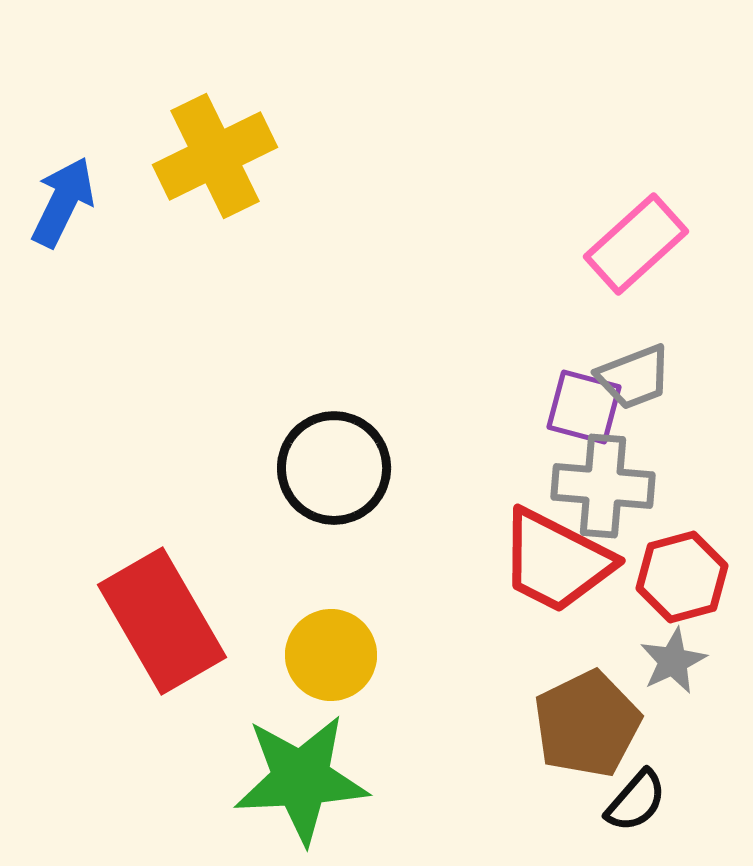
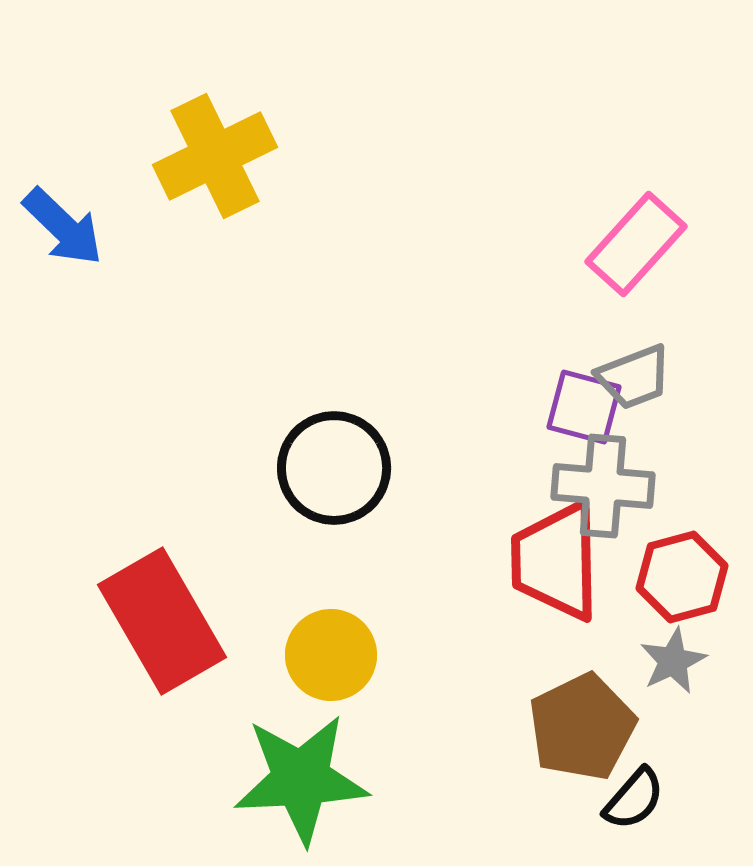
blue arrow: moved 25 px down; rotated 108 degrees clockwise
pink rectangle: rotated 6 degrees counterclockwise
red trapezoid: rotated 62 degrees clockwise
brown pentagon: moved 5 px left, 3 px down
black semicircle: moved 2 px left, 2 px up
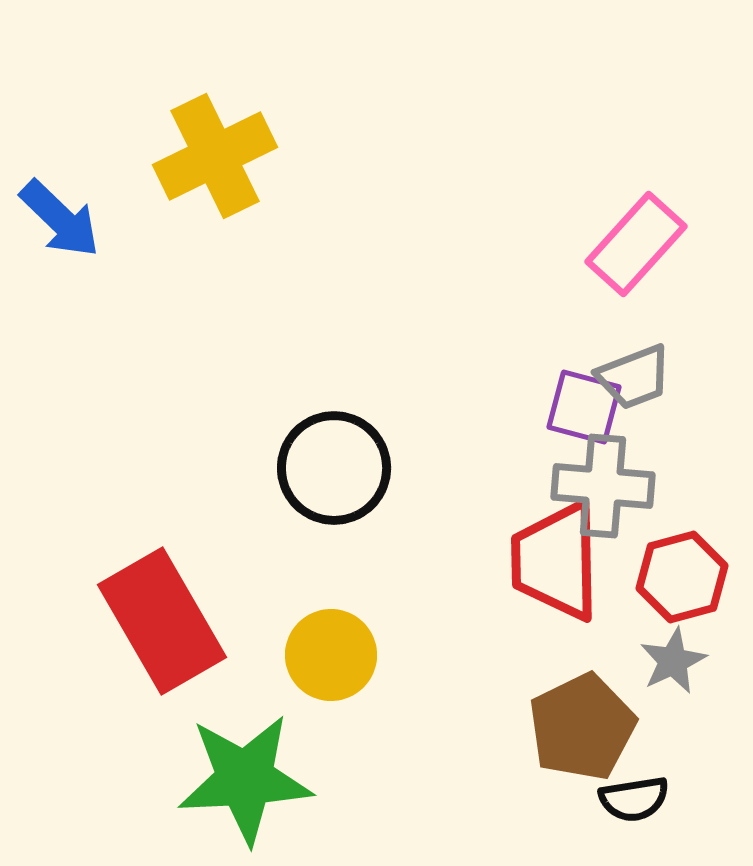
blue arrow: moved 3 px left, 8 px up
green star: moved 56 px left
black semicircle: rotated 40 degrees clockwise
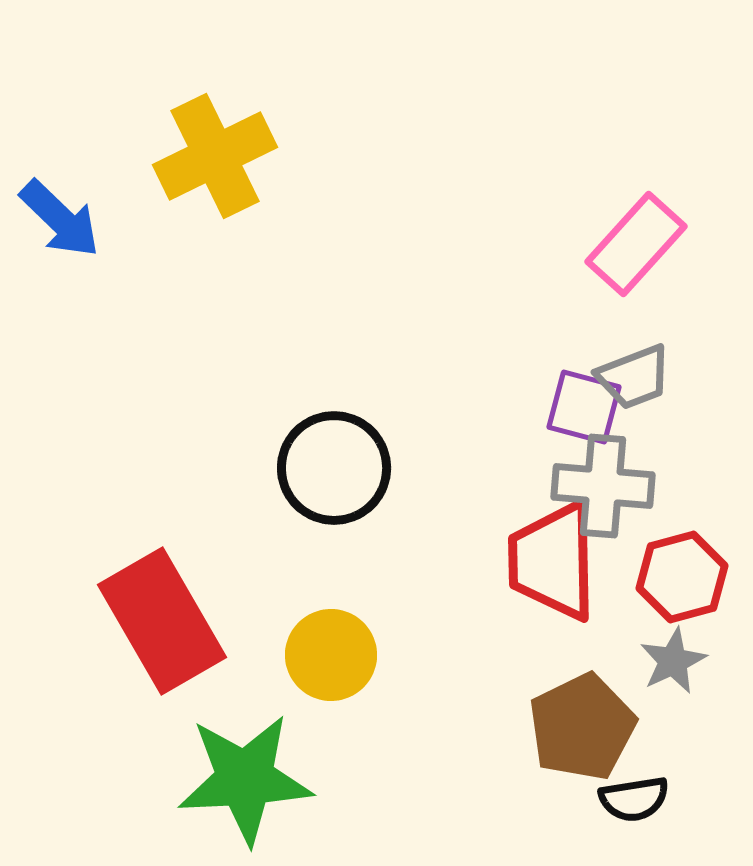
red trapezoid: moved 3 px left
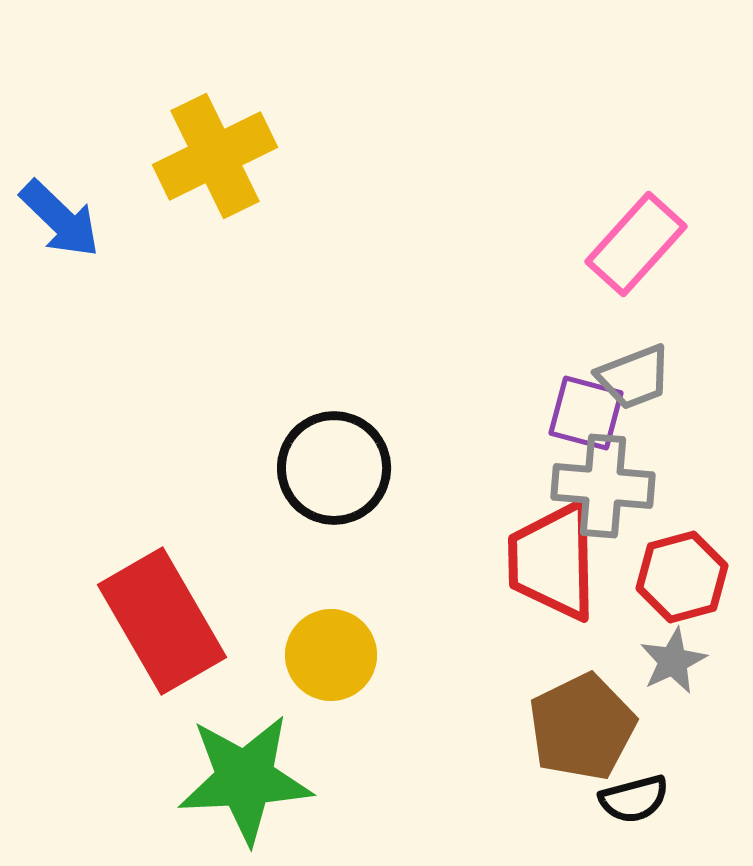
purple square: moved 2 px right, 6 px down
black semicircle: rotated 6 degrees counterclockwise
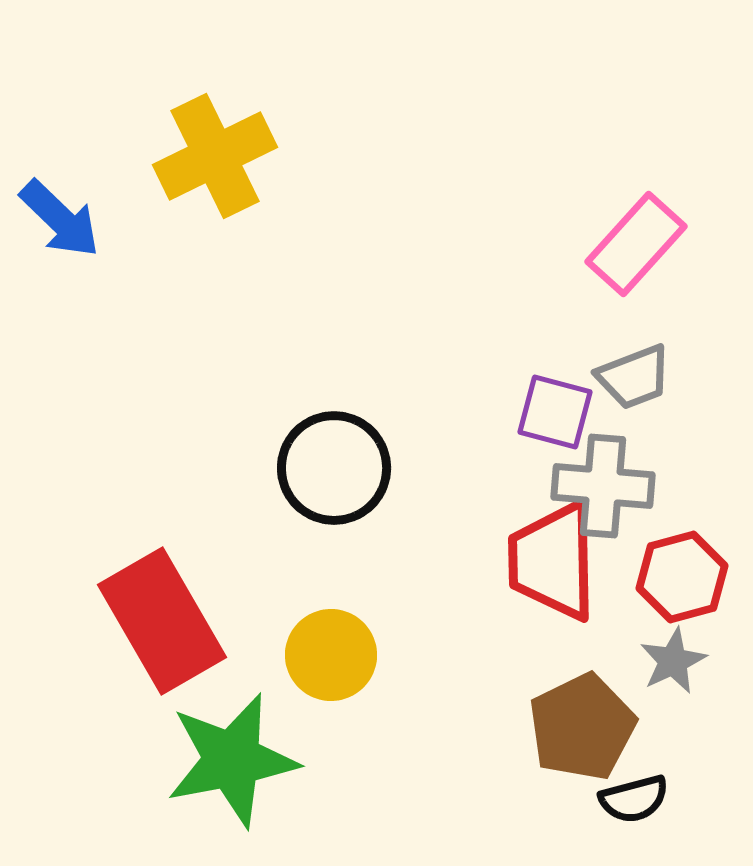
purple square: moved 31 px left, 1 px up
green star: moved 13 px left, 19 px up; rotated 8 degrees counterclockwise
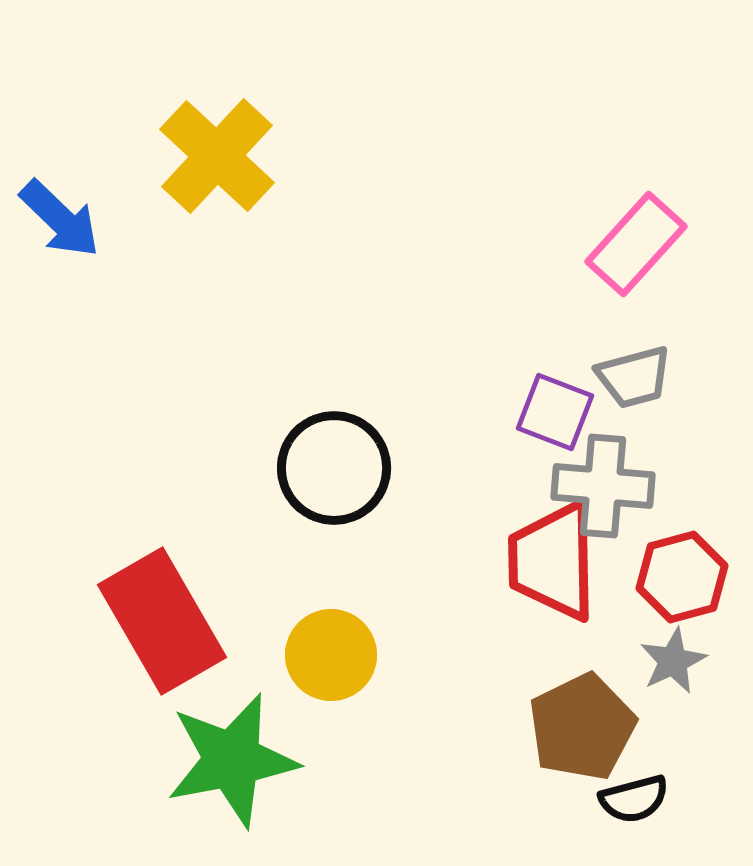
yellow cross: moved 2 px right; rotated 21 degrees counterclockwise
gray trapezoid: rotated 6 degrees clockwise
purple square: rotated 6 degrees clockwise
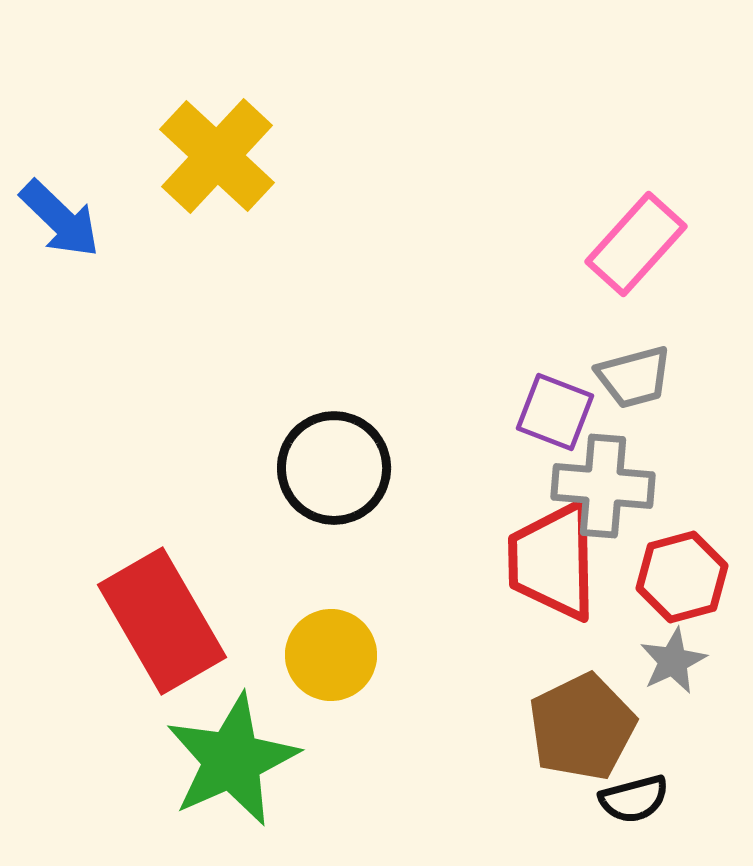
green star: rotated 13 degrees counterclockwise
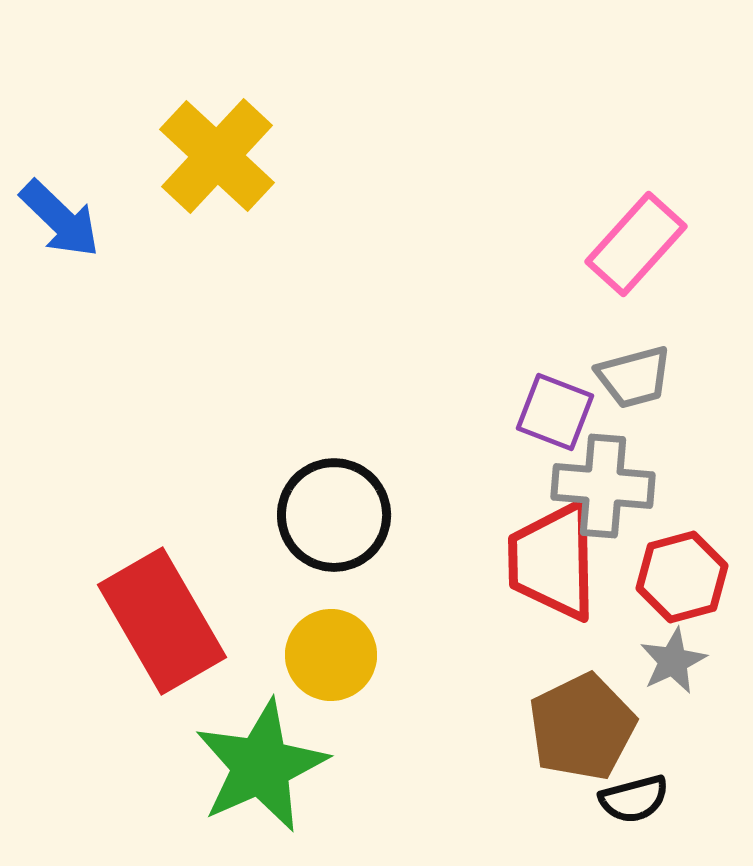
black circle: moved 47 px down
green star: moved 29 px right, 6 px down
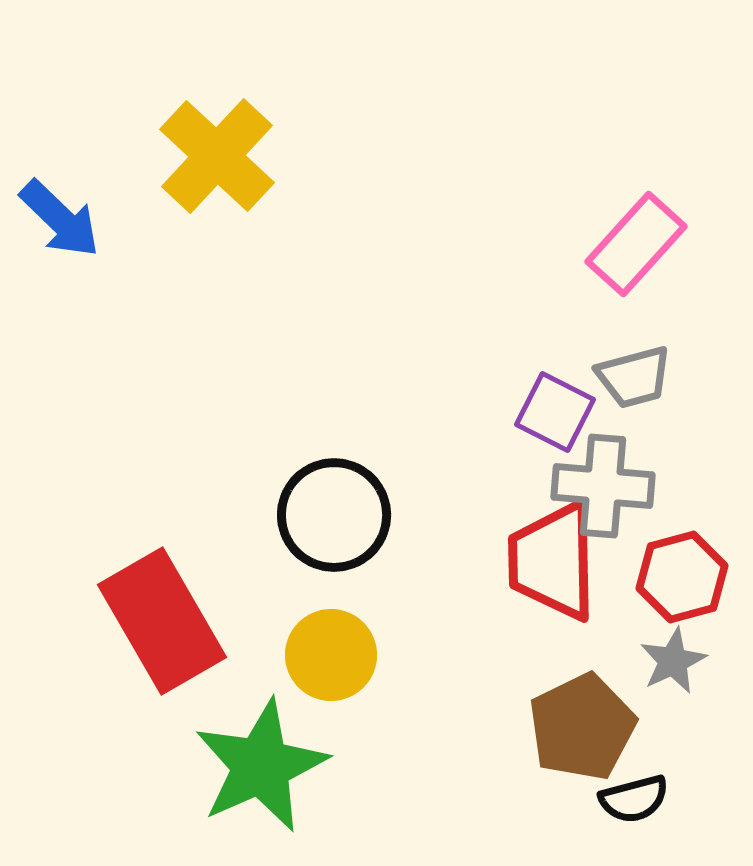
purple square: rotated 6 degrees clockwise
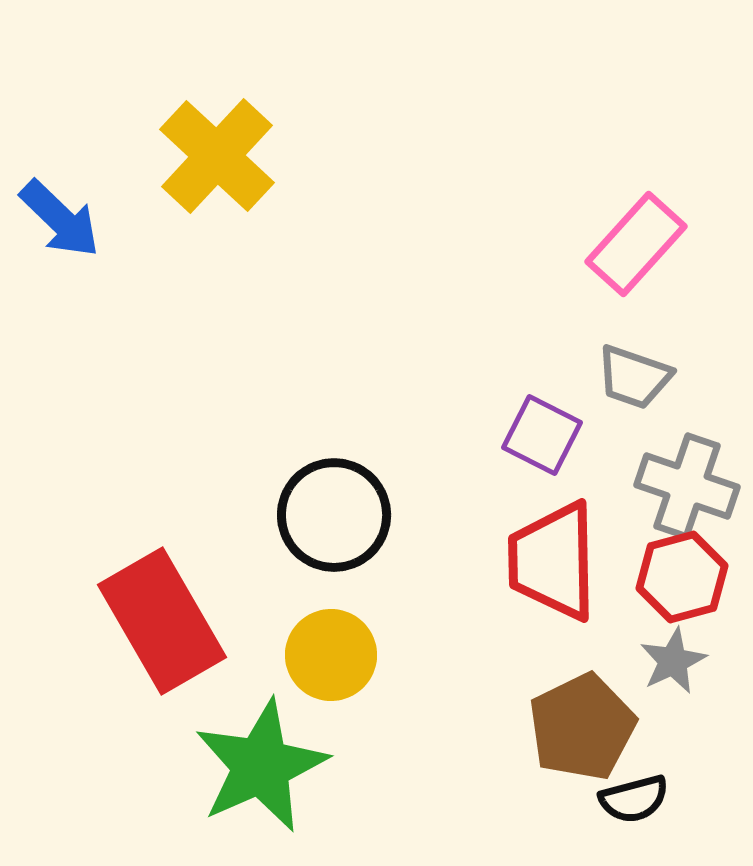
gray trapezoid: rotated 34 degrees clockwise
purple square: moved 13 px left, 23 px down
gray cross: moved 84 px right; rotated 14 degrees clockwise
